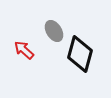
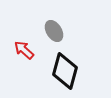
black diamond: moved 15 px left, 17 px down
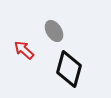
black diamond: moved 4 px right, 2 px up
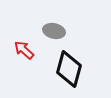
gray ellipse: rotated 45 degrees counterclockwise
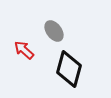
gray ellipse: rotated 40 degrees clockwise
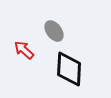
black diamond: rotated 12 degrees counterclockwise
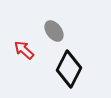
black diamond: rotated 24 degrees clockwise
